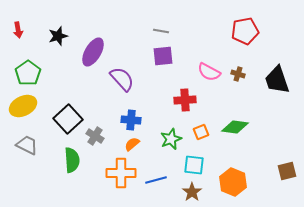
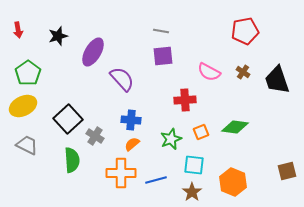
brown cross: moved 5 px right, 2 px up; rotated 16 degrees clockwise
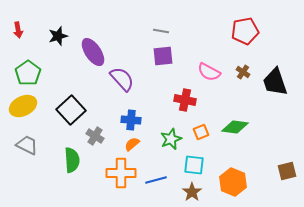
purple ellipse: rotated 64 degrees counterclockwise
black trapezoid: moved 2 px left, 2 px down
red cross: rotated 15 degrees clockwise
black square: moved 3 px right, 9 px up
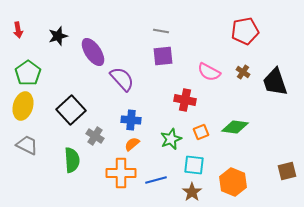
yellow ellipse: rotated 48 degrees counterclockwise
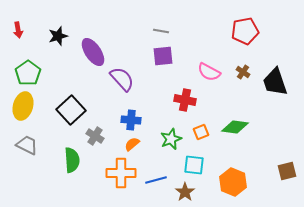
brown star: moved 7 px left
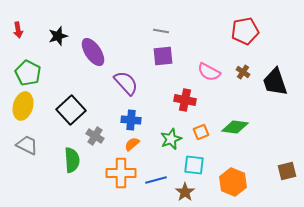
green pentagon: rotated 10 degrees counterclockwise
purple semicircle: moved 4 px right, 4 px down
